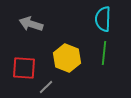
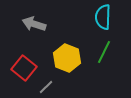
cyan semicircle: moved 2 px up
gray arrow: moved 3 px right
green line: moved 1 px up; rotated 20 degrees clockwise
red square: rotated 35 degrees clockwise
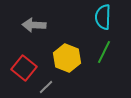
gray arrow: moved 1 px down; rotated 15 degrees counterclockwise
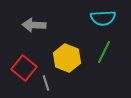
cyan semicircle: moved 1 px down; rotated 95 degrees counterclockwise
gray line: moved 4 px up; rotated 63 degrees counterclockwise
